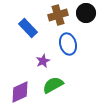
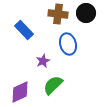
brown cross: moved 1 px up; rotated 24 degrees clockwise
blue rectangle: moved 4 px left, 2 px down
green semicircle: rotated 15 degrees counterclockwise
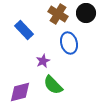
brown cross: rotated 24 degrees clockwise
blue ellipse: moved 1 px right, 1 px up
green semicircle: rotated 90 degrees counterclockwise
purple diamond: rotated 10 degrees clockwise
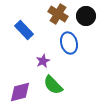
black circle: moved 3 px down
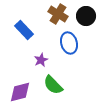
purple star: moved 2 px left, 1 px up
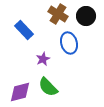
purple star: moved 2 px right, 1 px up
green semicircle: moved 5 px left, 2 px down
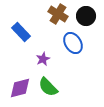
blue rectangle: moved 3 px left, 2 px down
blue ellipse: moved 4 px right; rotated 15 degrees counterclockwise
purple diamond: moved 4 px up
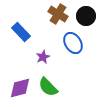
purple star: moved 2 px up
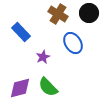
black circle: moved 3 px right, 3 px up
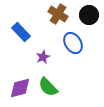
black circle: moved 2 px down
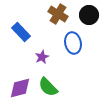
blue ellipse: rotated 20 degrees clockwise
purple star: moved 1 px left
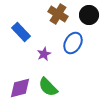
blue ellipse: rotated 40 degrees clockwise
purple star: moved 2 px right, 3 px up
